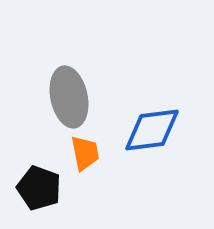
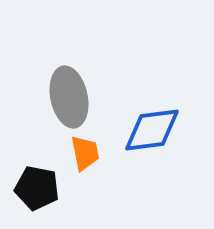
black pentagon: moved 2 px left; rotated 9 degrees counterclockwise
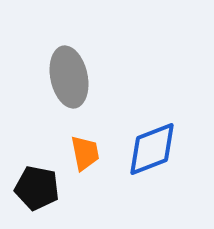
gray ellipse: moved 20 px up
blue diamond: moved 19 px down; rotated 14 degrees counterclockwise
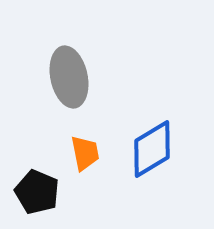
blue diamond: rotated 10 degrees counterclockwise
black pentagon: moved 4 px down; rotated 12 degrees clockwise
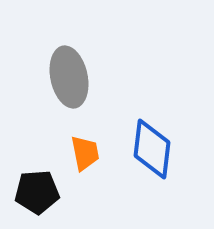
blue diamond: rotated 52 degrees counterclockwise
black pentagon: rotated 27 degrees counterclockwise
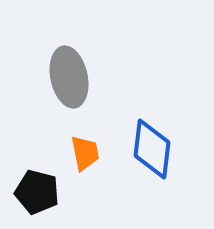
black pentagon: rotated 18 degrees clockwise
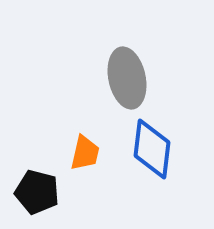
gray ellipse: moved 58 px right, 1 px down
orange trapezoid: rotated 24 degrees clockwise
